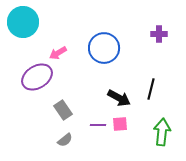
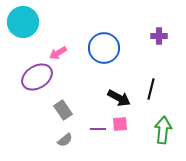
purple cross: moved 2 px down
purple line: moved 4 px down
green arrow: moved 1 px right, 2 px up
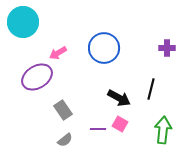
purple cross: moved 8 px right, 12 px down
pink square: rotated 35 degrees clockwise
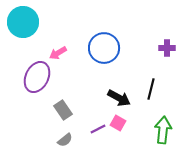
purple ellipse: rotated 32 degrees counterclockwise
pink square: moved 2 px left, 1 px up
purple line: rotated 28 degrees counterclockwise
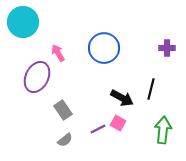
pink arrow: rotated 90 degrees clockwise
black arrow: moved 3 px right
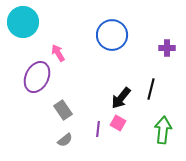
blue circle: moved 8 px right, 13 px up
black arrow: moved 1 px left; rotated 100 degrees clockwise
purple line: rotated 56 degrees counterclockwise
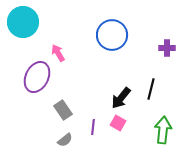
purple line: moved 5 px left, 2 px up
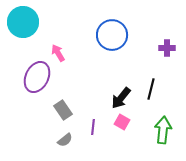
pink square: moved 4 px right, 1 px up
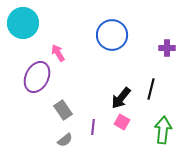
cyan circle: moved 1 px down
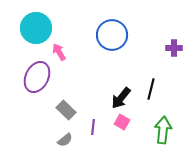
cyan circle: moved 13 px right, 5 px down
purple cross: moved 7 px right
pink arrow: moved 1 px right, 1 px up
gray rectangle: moved 3 px right; rotated 12 degrees counterclockwise
